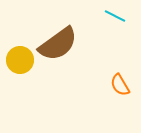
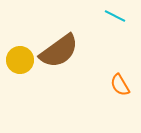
brown semicircle: moved 1 px right, 7 px down
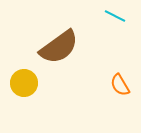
brown semicircle: moved 4 px up
yellow circle: moved 4 px right, 23 px down
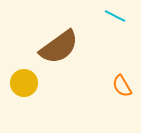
orange semicircle: moved 2 px right, 1 px down
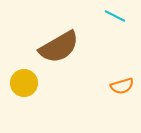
brown semicircle: rotated 6 degrees clockwise
orange semicircle: rotated 75 degrees counterclockwise
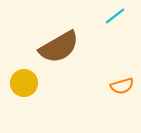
cyan line: rotated 65 degrees counterclockwise
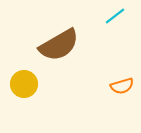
brown semicircle: moved 2 px up
yellow circle: moved 1 px down
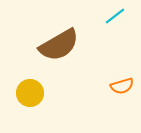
yellow circle: moved 6 px right, 9 px down
